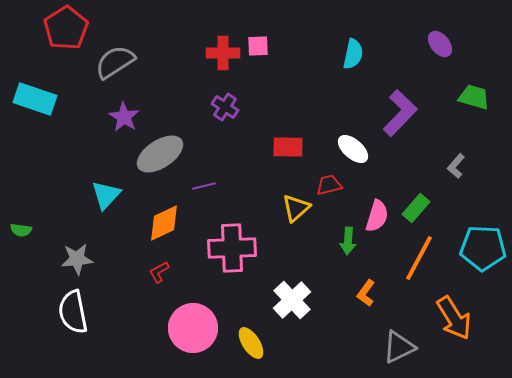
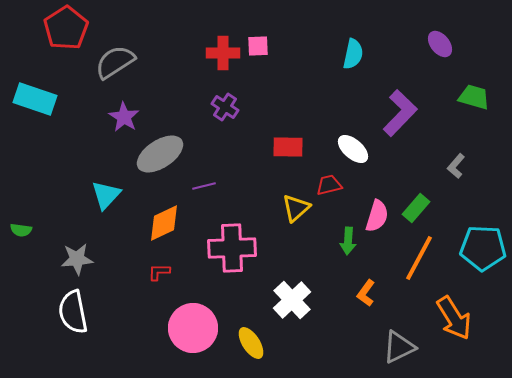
red L-shape: rotated 30 degrees clockwise
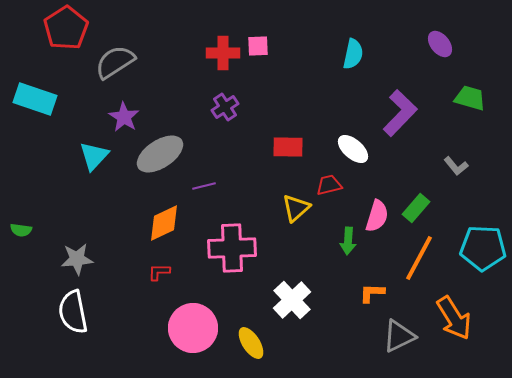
green trapezoid: moved 4 px left, 1 px down
purple cross: rotated 24 degrees clockwise
gray L-shape: rotated 80 degrees counterclockwise
cyan triangle: moved 12 px left, 39 px up
orange L-shape: moved 6 px right; rotated 56 degrees clockwise
gray triangle: moved 11 px up
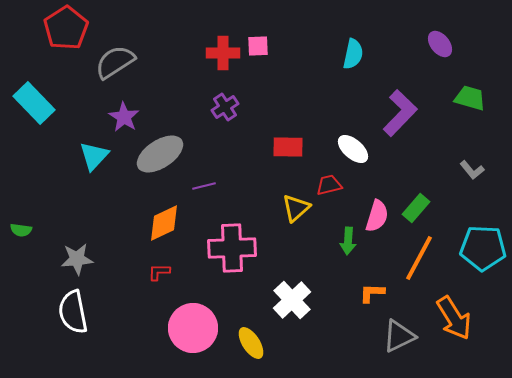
cyan rectangle: moved 1 px left, 4 px down; rotated 27 degrees clockwise
gray L-shape: moved 16 px right, 4 px down
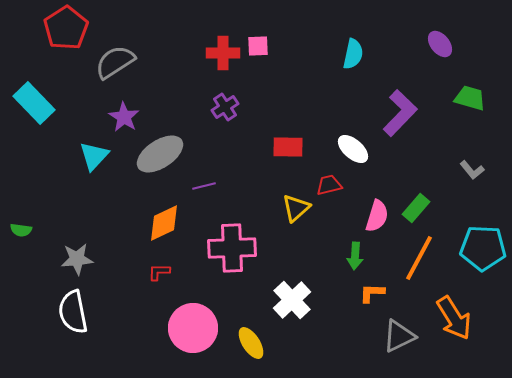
green arrow: moved 7 px right, 15 px down
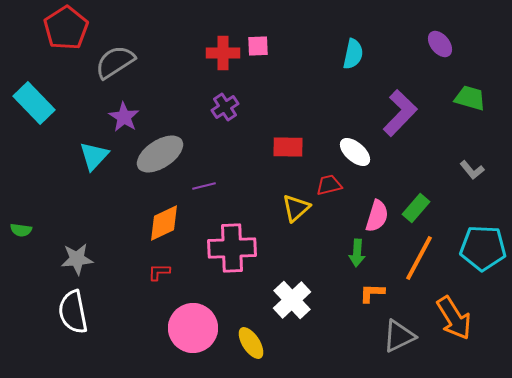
white ellipse: moved 2 px right, 3 px down
green arrow: moved 2 px right, 3 px up
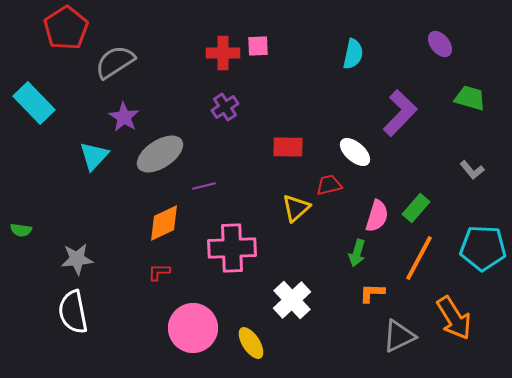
green arrow: rotated 12 degrees clockwise
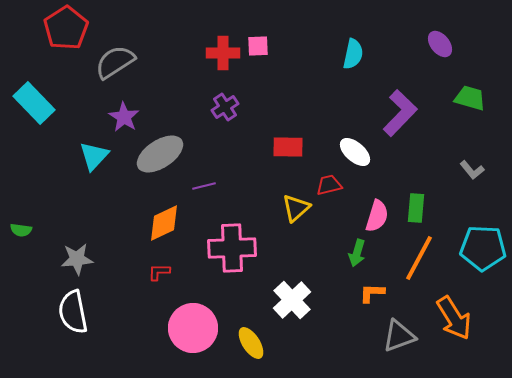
green rectangle: rotated 36 degrees counterclockwise
gray triangle: rotated 6 degrees clockwise
